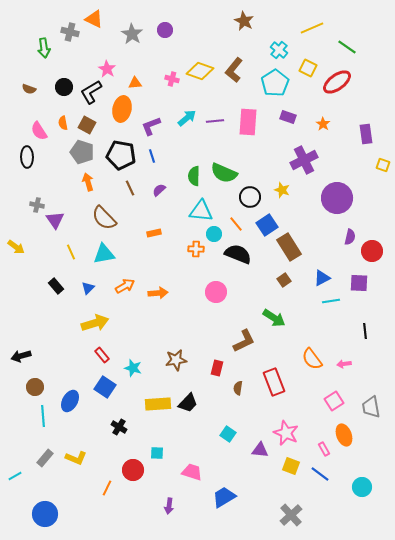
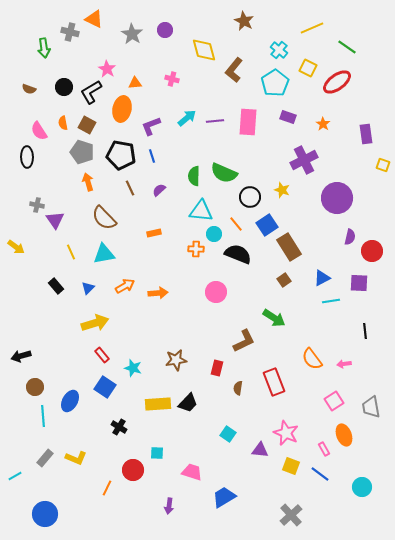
yellow diamond at (200, 71): moved 4 px right, 21 px up; rotated 56 degrees clockwise
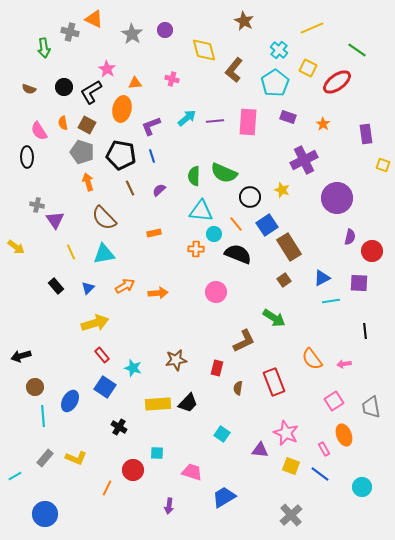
green line at (347, 47): moved 10 px right, 3 px down
cyan square at (228, 434): moved 6 px left
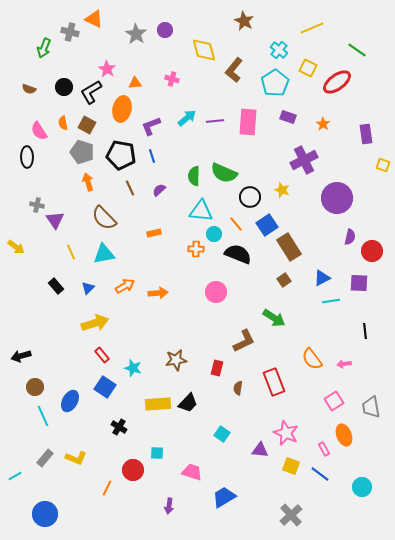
gray star at (132, 34): moved 4 px right
green arrow at (44, 48): rotated 30 degrees clockwise
cyan line at (43, 416): rotated 20 degrees counterclockwise
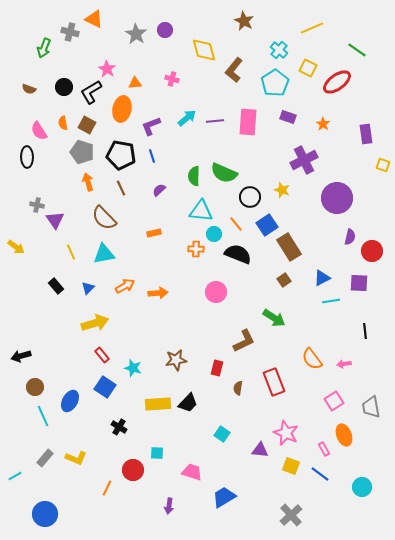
brown line at (130, 188): moved 9 px left
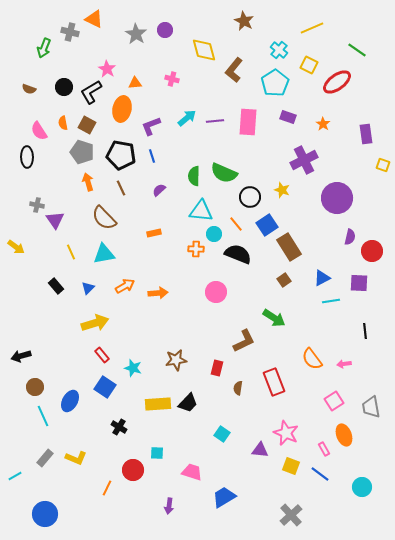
yellow square at (308, 68): moved 1 px right, 3 px up
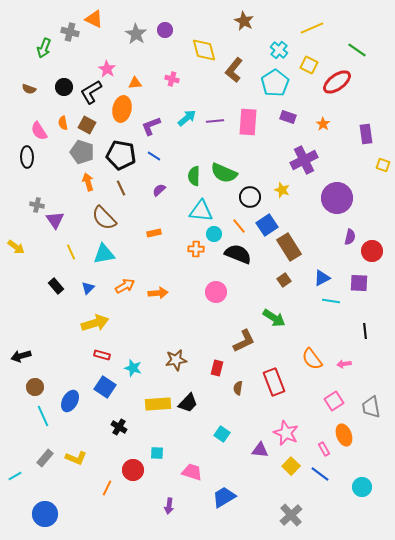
blue line at (152, 156): moved 2 px right; rotated 40 degrees counterclockwise
orange line at (236, 224): moved 3 px right, 2 px down
cyan line at (331, 301): rotated 18 degrees clockwise
red rectangle at (102, 355): rotated 35 degrees counterclockwise
yellow square at (291, 466): rotated 24 degrees clockwise
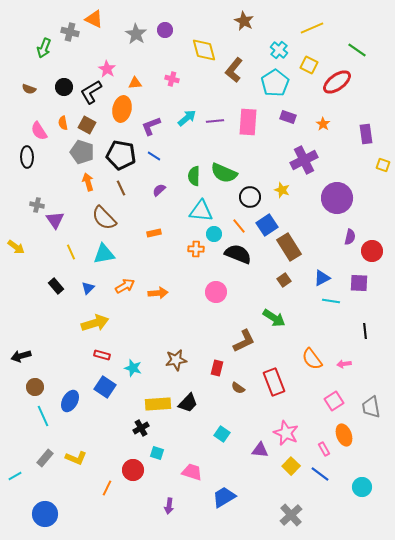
brown semicircle at (238, 388): rotated 64 degrees counterclockwise
black cross at (119, 427): moved 22 px right, 1 px down; rotated 28 degrees clockwise
cyan square at (157, 453): rotated 16 degrees clockwise
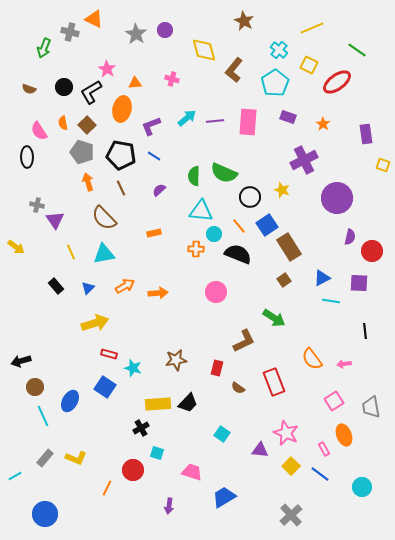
brown square at (87, 125): rotated 18 degrees clockwise
red rectangle at (102, 355): moved 7 px right, 1 px up
black arrow at (21, 356): moved 5 px down
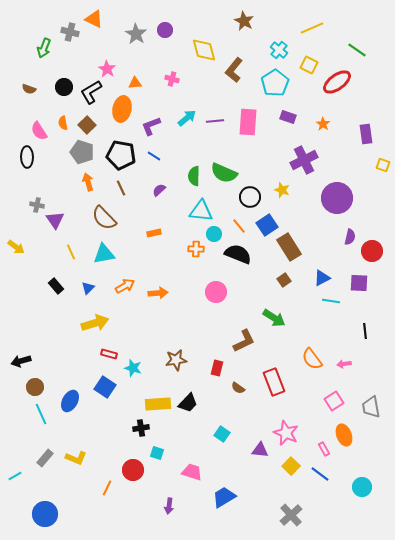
cyan line at (43, 416): moved 2 px left, 2 px up
black cross at (141, 428): rotated 21 degrees clockwise
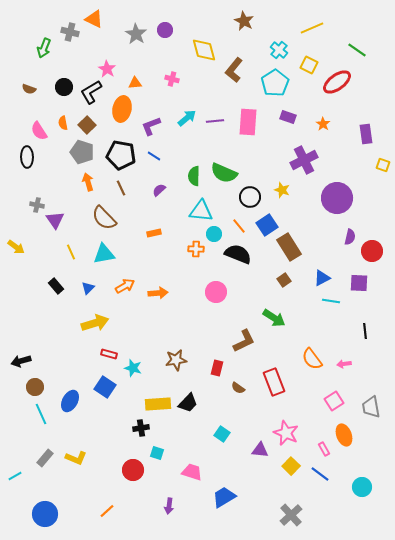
orange line at (107, 488): moved 23 px down; rotated 21 degrees clockwise
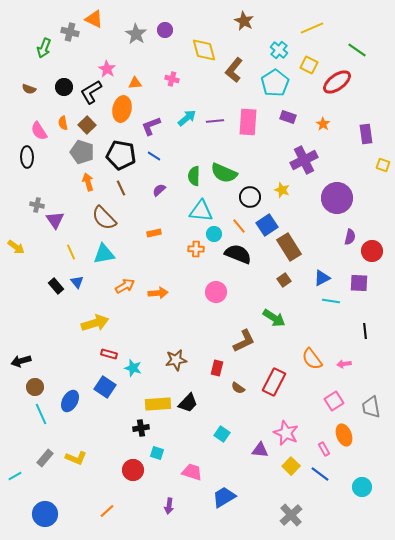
blue triangle at (88, 288): moved 11 px left, 6 px up; rotated 24 degrees counterclockwise
red rectangle at (274, 382): rotated 48 degrees clockwise
